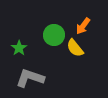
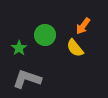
green circle: moved 9 px left
gray L-shape: moved 3 px left, 1 px down
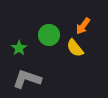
green circle: moved 4 px right
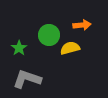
orange arrow: moved 1 px left, 1 px up; rotated 132 degrees counterclockwise
yellow semicircle: moved 5 px left; rotated 114 degrees clockwise
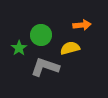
green circle: moved 8 px left
gray L-shape: moved 18 px right, 12 px up
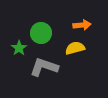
green circle: moved 2 px up
yellow semicircle: moved 5 px right
gray L-shape: moved 1 px left
